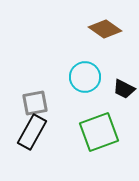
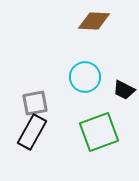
brown diamond: moved 11 px left, 8 px up; rotated 32 degrees counterclockwise
black trapezoid: moved 1 px down
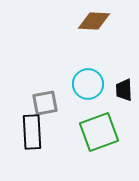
cyan circle: moved 3 px right, 7 px down
black trapezoid: rotated 60 degrees clockwise
gray square: moved 10 px right
black rectangle: rotated 32 degrees counterclockwise
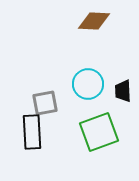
black trapezoid: moved 1 px left, 1 px down
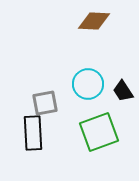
black trapezoid: rotated 30 degrees counterclockwise
black rectangle: moved 1 px right, 1 px down
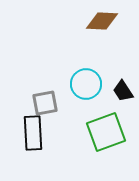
brown diamond: moved 8 px right
cyan circle: moved 2 px left
green square: moved 7 px right
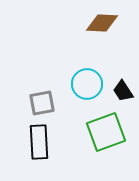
brown diamond: moved 2 px down
cyan circle: moved 1 px right
gray square: moved 3 px left
black rectangle: moved 6 px right, 9 px down
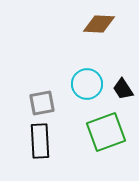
brown diamond: moved 3 px left, 1 px down
black trapezoid: moved 2 px up
black rectangle: moved 1 px right, 1 px up
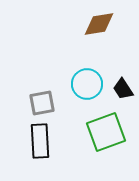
brown diamond: rotated 12 degrees counterclockwise
